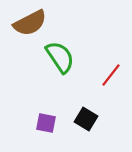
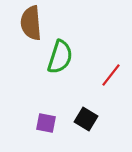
brown semicircle: moved 1 px right; rotated 112 degrees clockwise
green semicircle: rotated 52 degrees clockwise
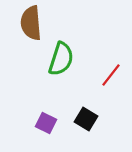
green semicircle: moved 1 px right, 2 px down
purple square: rotated 15 degrees clockwise
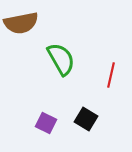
brown semicircle: moved 10 px left; rotated 96 degrees counterclockwise
green semicircle: rotated 48 degrees counterclockwise
red line: rotated 25 degrees counterclockwise
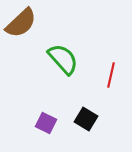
brown semicircle: rotated 32 degrees counterclockwise
green semicircle: moved 2 px right; rotated 12 degrees counterclockwise
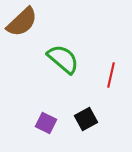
brown semicircle: moved 1 px right, 1 px up
green semicircle: rotated 8 degrees counterclockwise
black square: rotated 30 degrees clockwise
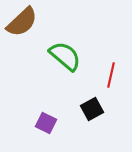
green semicircle: moved 2 px right, 3 px up
black square: moved 6 px right, 10 px up
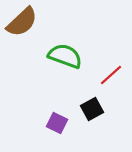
green semicircle: rotated 20 degrees counterclockwise
red line: rotated 35 degrees clockwise
purple square: moved 11 px right
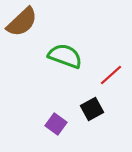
purple square: moved 1 px left, 1 px down; rotated 10 degrees clockwise
